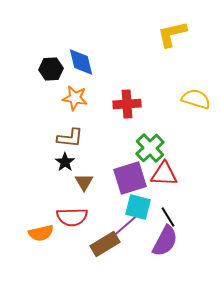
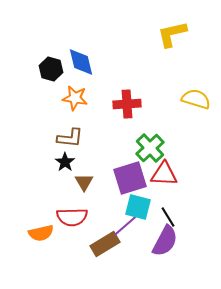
black hexagon: rotated 20 degrees clockwise
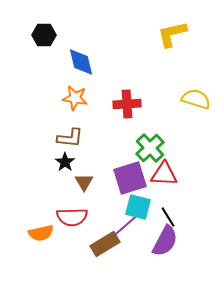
black hexagon: moved 7 px left, 34 px up; rotated 15 degrees counterclockwise
